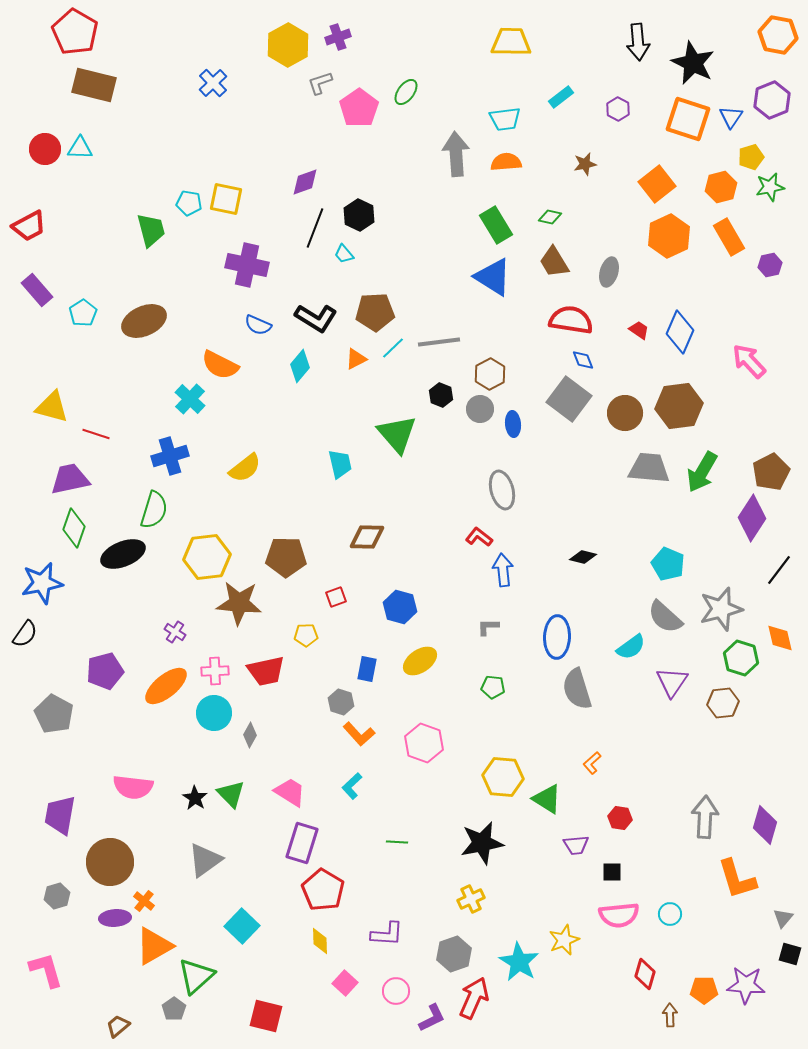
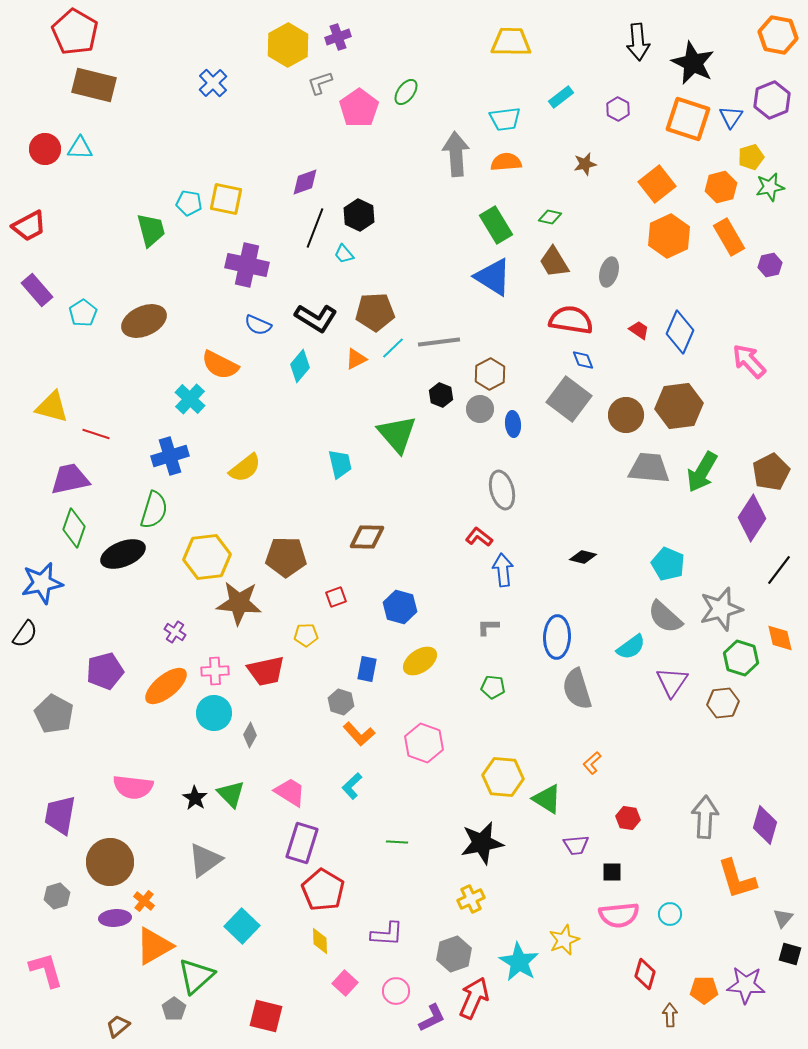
brown circle at (625, 413): moved 1 px right, 2 px down
red hexagon at (620, 818): moved 8 px right
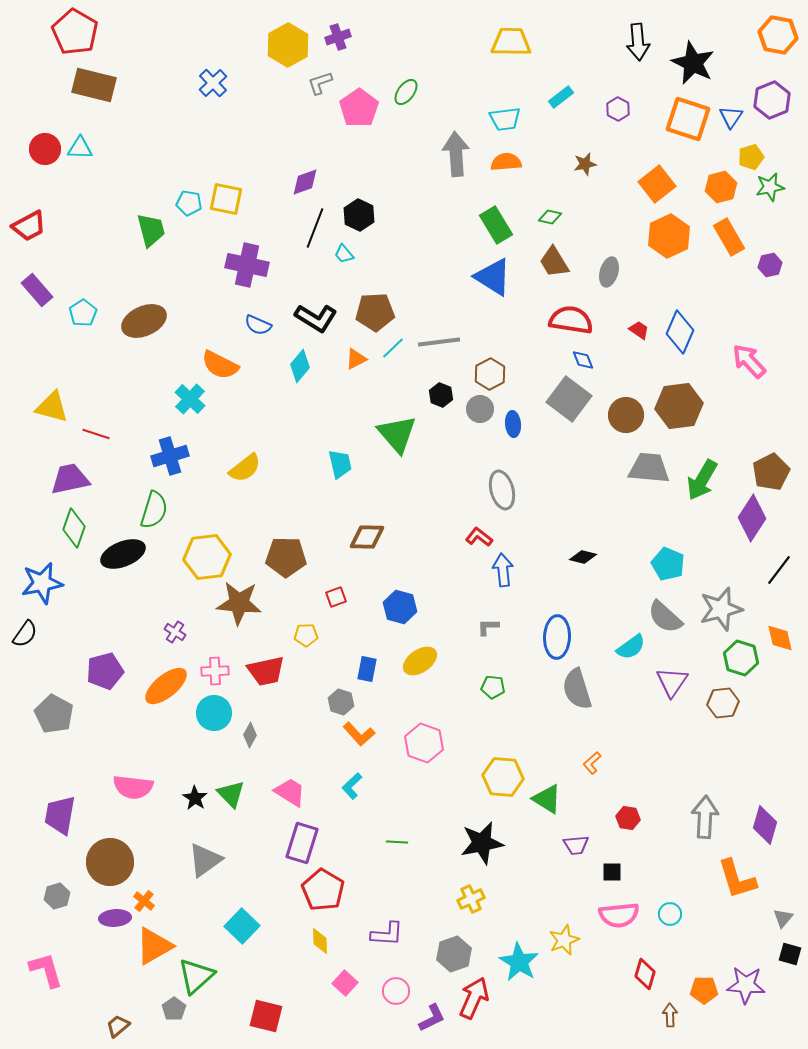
green arrow at (702, 472): moved 8 px down
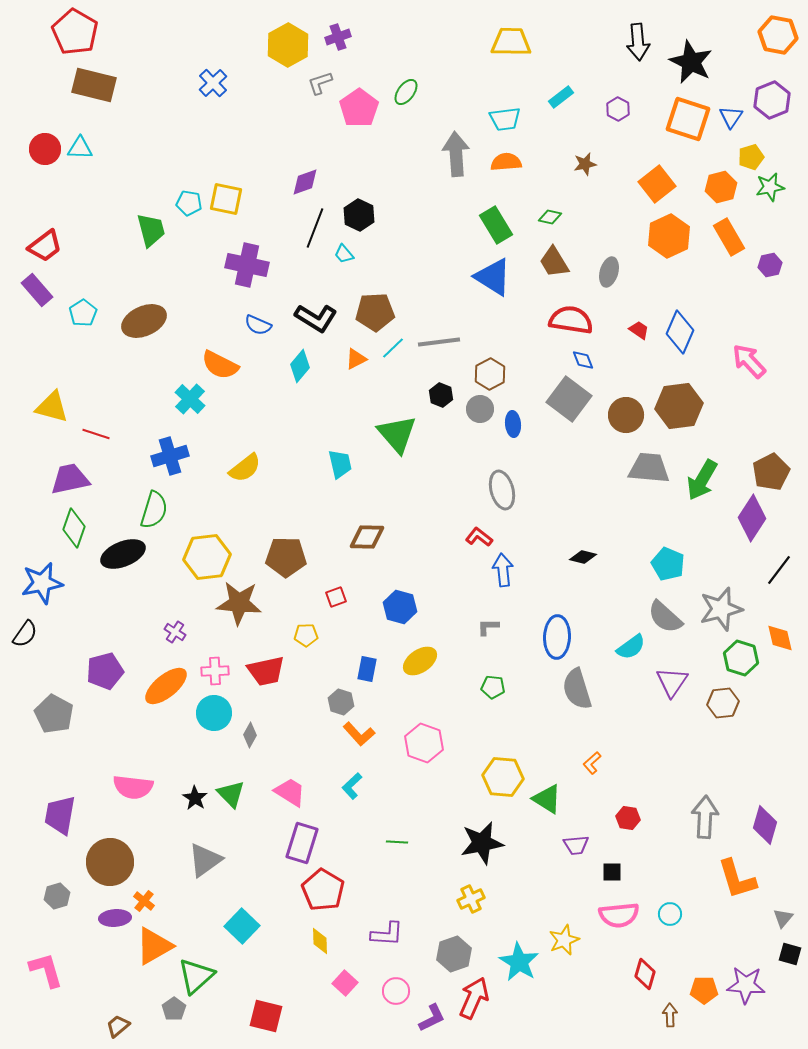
black star at (693, 63): moved 2 px left, 1 px up
red trapezoid at (29, 226): moved 16 px right, 20 px down; rotated 9 degrees counterclockwise
